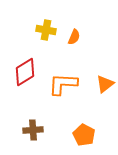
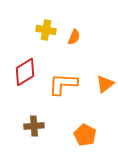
brown cross: moved 1 px right, 4 px up
orange pentagon: moved 1 px right
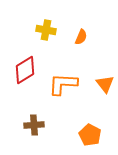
orange semicircle: moved 7 px right
red diamond: moved 2 px up
orange triangle: rotated 30 degrees counterclockwise
brown cross: moved 1 px up
orange pentagon: moved 5 px right
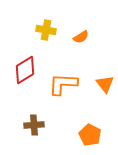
orange semicircle: rotated 35 degrees clockwise
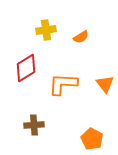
yellow cross: rotated 18 degrees counterclockwise
red diamond: moved 1 px right, 2 px up
orange pentagon: moved 2 px right, 4 px down
